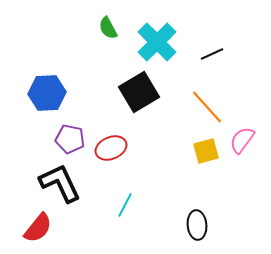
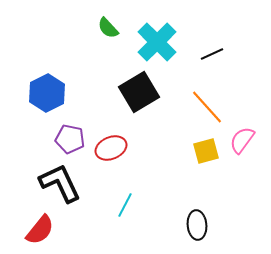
green semicircle: rotated 15 degrees counterclockwise
blue hexagon: rotated 24 degrees counterclockwise
red semicircle: moved 2 px right, 2 px down
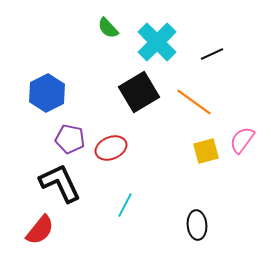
orange line: moved 13 px left, 5 px up; rotated 12 degrees counterclockwise
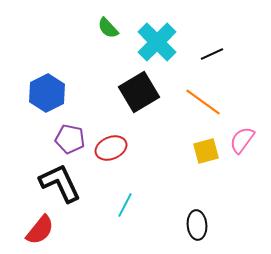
orange line: moved 9 px right
